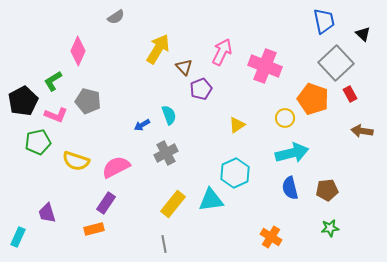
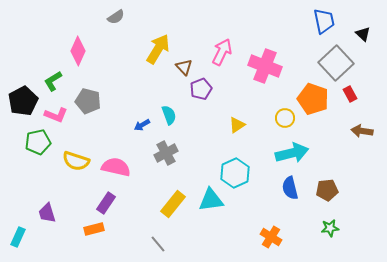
pink semicircle: rotated 40 degrees clockwise
gray line: moved 6 px left; rotated 30 degrees counterclockwise
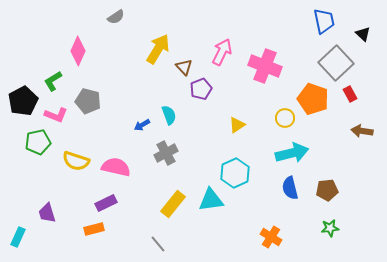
purple rectangle: rotated 30 degrees clockwise
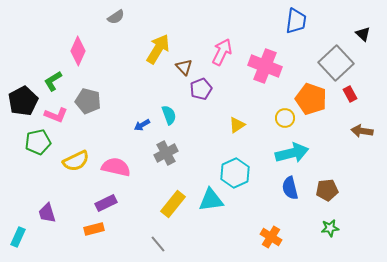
blue trapezoid: moved 28 px left; rotated 20 degrees clockwise
orange pentagon: moved 2 px left
yellow semicircle: rotated 44 degrees counterclockwise
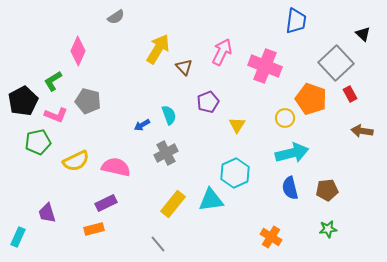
purple pentagon: moved 7 px right, 13 px down
yellow triangle: rotated 24 degrees counterclockwise
green star: moved 2 px left, 1 px down
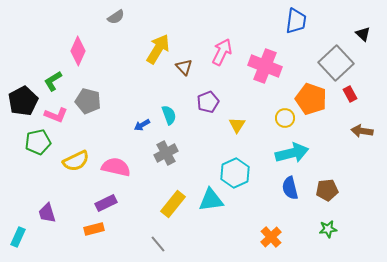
orange cross: rotated 15 degrees clockwise
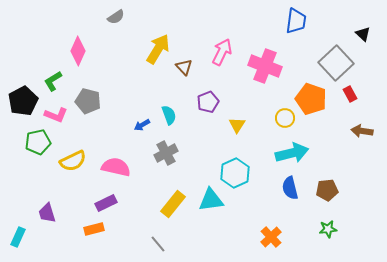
yellow semicircle: moved 3 px left
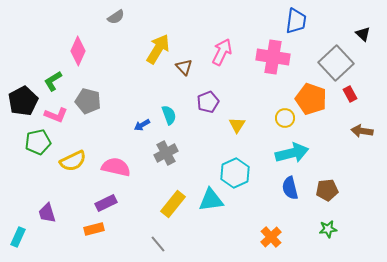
pink cross: moved 8 px right, 9 px up; rotated 12 degrees counterclockwise
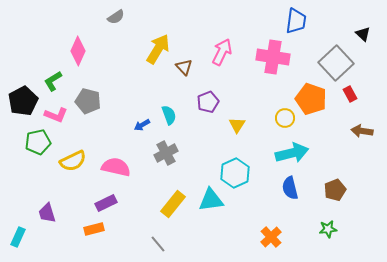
brown pentagon: moved 8 px right; rotated 15 degrees counterclockwise
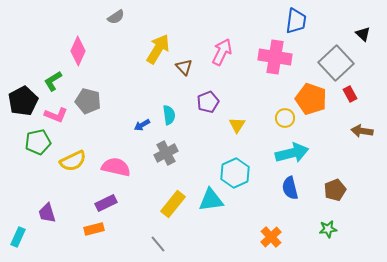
pink cross: moved 2 px right
cyan semicircle: rotated 12 degrees clockwise
